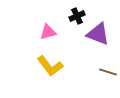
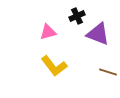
yellow L-shape: moved 4 px right
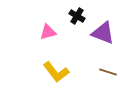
black cross: rotated 35 degrees counterclockwise
purple triangle: moved 5 px right, 1 px up
yellow L-shape: moved 2 px right, 6 px down
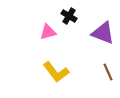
black cross: moved 8 px left
brown line: rotated 48 degrees clockwise
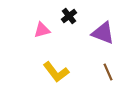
black cross: rotated 21 degrees clockwise
pink triangle: moved 6 px left, 2 px up
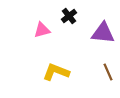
purple triangle: rotated 15 degrees counterclockwise
yellow L-shape: rotated 148 degrees clockwise
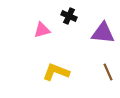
black cross: rotated 28 degrees counterclockwise
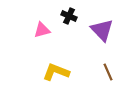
purple triangle: moved 1 px left, 3 px up; rotated 40 degrees clockwise
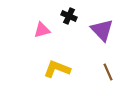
yellow L-shape: moved 1 px right, 3 px up
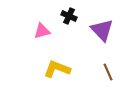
pink triangle: moved 1 px down
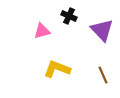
brown line: moved 5 px left, 3 px down
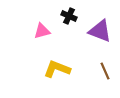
purple triangle: moved 2 px left, 1 px down; rotated 25 degrees counterclockwise
brown line: moved 2 px right, 4 px up
